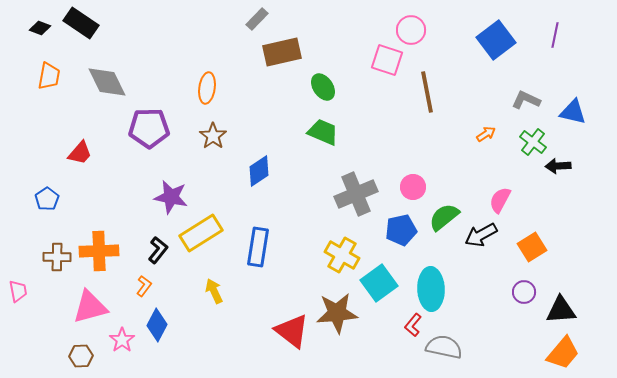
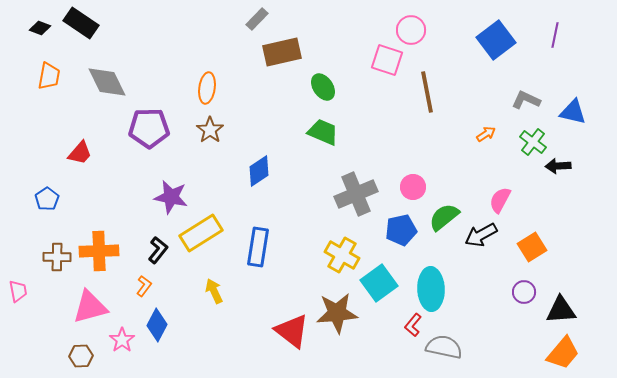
brown star at (213, 136): moved 3 px left, 6 px up
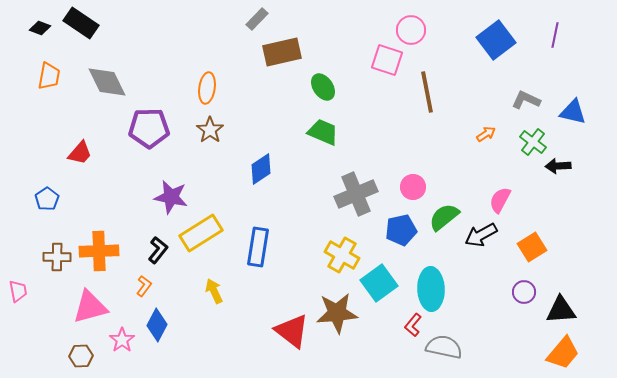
blue diamond at (259, 171): moved 2 px right, 2 px up
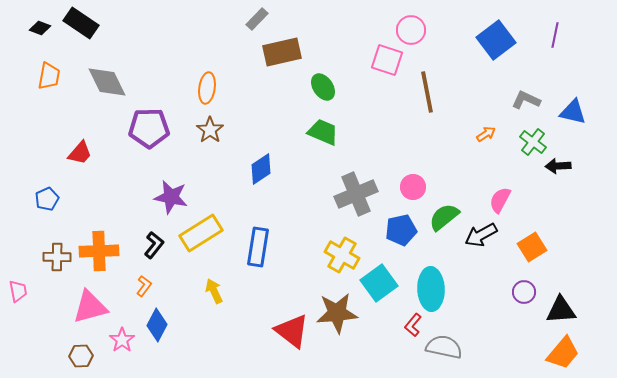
blue pentagon at (47, 199): rotated 10 degrees clockwise
black L-shape at (158, 250): moved 4 px left, 5 px up
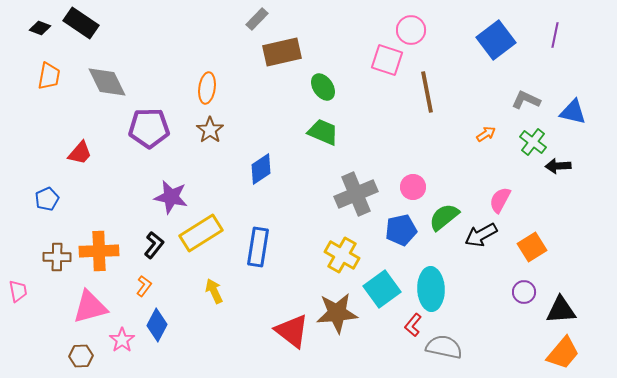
cyan square at (379, 283): moved 3 px right, 6 px down
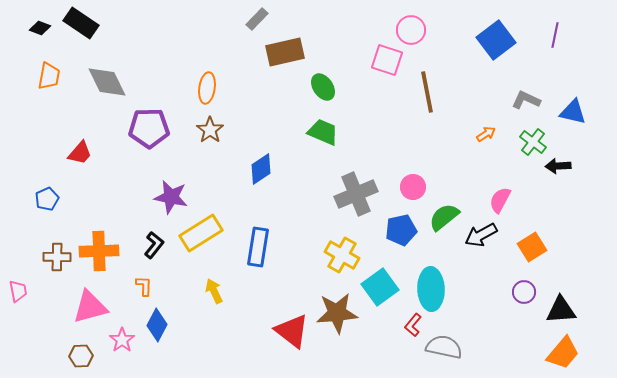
brown rectangle at (282, 52): moved 3 px right
orange L-shape at (144, 286): rotated 35 degrees counterclockwise
cyan square at (382, 289): moved 2 px left, 2 px up
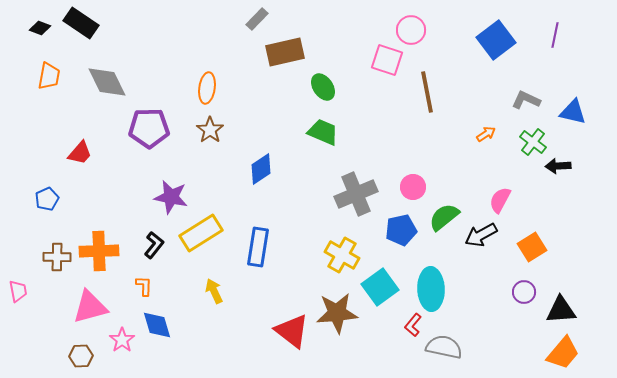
blue diamond at (157, 325): rotated 44 degrees counterclockwise
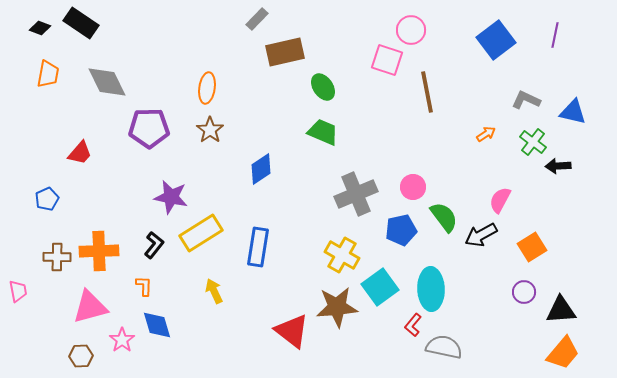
orange trapezoid at (49, 76): moved 1 px left, 2 px up
green semicircle at (444, 217): rotated 92 degrees clockwise
brown star at (337, 313): moved 6 px up
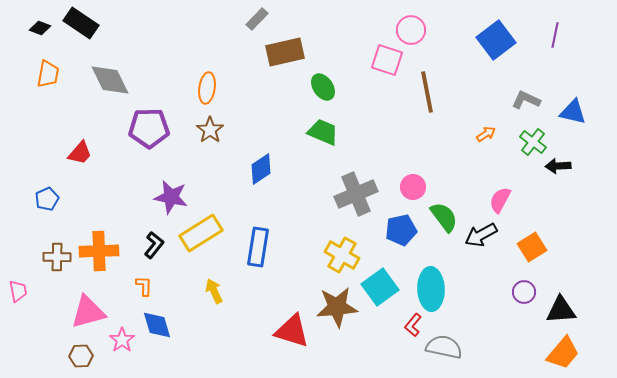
gray diamond at (107, 82): moved 3 px right, 2 px up
pink triangle at (90, 307): moved 2 px left, 5 px down
red triangle at (292, 331): rotated 21 degrees counterclockwise
